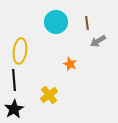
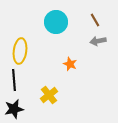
brown line: moved 8 px right, 3 px up; rotated 24 degrees counterclockwise
gray arrow: rotated 21 degrees clockwise
black star: rotated 18 degrees clockwise
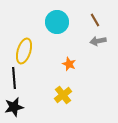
cyan circle: moved 1 px right
yellow ellipse: moved 4 px right; rotated 10 degrees clockwise
orange star: moved 1 px left
black line: moved 2 px up
yellow cross: moved 14 px right
black star: moved 2 px up
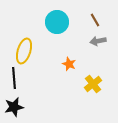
yellow cross: moved 30 px right, 11 px up
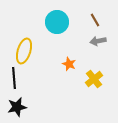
yellow cross: moved 1 px right, 5 px up
black star: moved 3 px right
